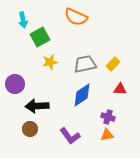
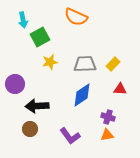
gray trapezoid: rotated 10 degrees clockwise
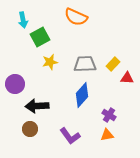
red triangle: moved 7 px right, 11 px up
blue diamond: rotated 15 degrees counterclockwise
purple cross: moved 1 px right, 2 px up; rotated 16 degrees clockwise
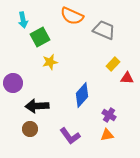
orange semicircle: moved 4 px left, 1 px up
gray trapezoid: moved 19 px right, 34 px up; rotated 25 degrees clockwise
purple circle: moved 2 px left, 1 px up
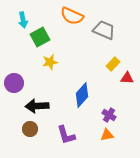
purple circle: moved 1 px right
purple L-shape: moved 4 px left, 1 px up; rotated 20 degrees clockwise
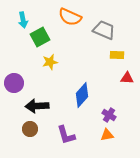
orange semicircle: moved 2 px left, 1 px down
yellow rectangle: moved 4 px right, 9 px up; rotated 48 degrees clockwise
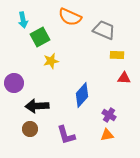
yellow star: moved 1 px right, 1 px up
red triangle: moved 3 px left
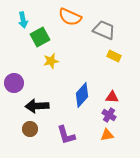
yellow rectangle: moved 3 px left, 1 px down; rotated 24 degrees clockwise
red triangle: moved 12 px left, 19 px down
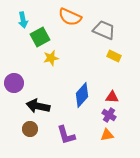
yellow star: moved 3 px up
black arrow: moved 1 px right; rotated 15 degrees clockwise
